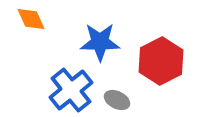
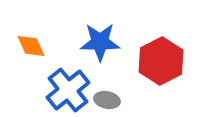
orange diamond: moved 27 px down
blue cross: moved 3 px left
gray ellipse: moved 10 px left; rotated 15 degrees counterclockwise
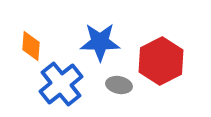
orange diamond: rotated 28 degrees clockwise
blue cross: moved 7 px left, 6 px up
gray ellipse: moved 12 px right, 15 px up
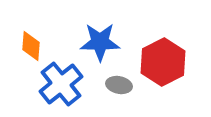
red hexagon: moved 2 px right, 1 px down
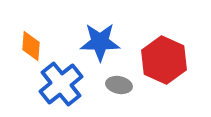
red hexagon: moved 1 px right, 2 px up; rotated 9 degrees counterclockwise
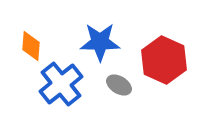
gray ellipse: rotated 20 degrees clockwise
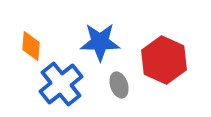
gray ellipse: rotated 40 degrees clockwise
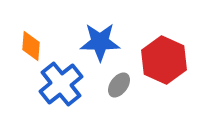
gray ellipse: rotated 55 degrees clockwise
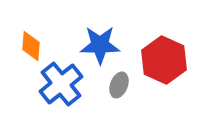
blue star: moved 3 px down
gray ellipse: rotated 15 degrees counterclockwise
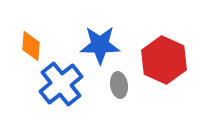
gray ellipse: rotated 30 degrees counterclockwise
